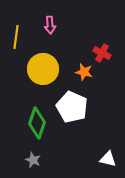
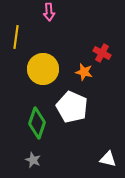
pink arrow: moved 1 px left, 13 px up
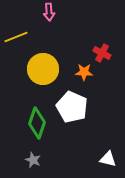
yellow line: rotated 60 degrees clockwise
orange star: rotated 12 degrees counterclockwise
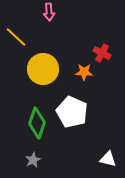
yellow line: rotated 65 degrees clockwise
white pentagon: moved 5 px down
gray star: rotated 21 degrees clockwise
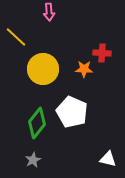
red cross: rotated 24 degrees counterclockwise
orange star: moved 3 px up
green diamond: rotated 20 degrees clockwise
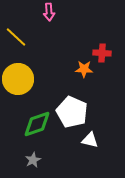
yellow circle: moved 25 px left, 10 px down
green diamond: moved 1 px down; rotated 32 degrees clockwise
white triangle: moved 18 px left, 19 px up
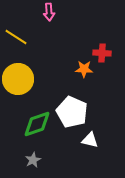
yellow line: rotated 10 degrees counterclockwise
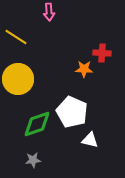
gray star: rotated 21 degrees clockwise
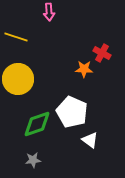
yellow line: rotated 15 degrees counterclockwise
red cross: rotated 24 degrees clockwise
white triangle: rotated 24 degrees clockwise
